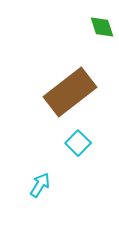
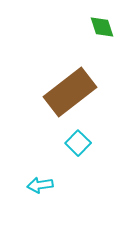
cyan arrow: rotated 130 degrees counterclockwise
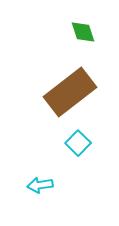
green diamond: moved 19 px left, 5 px down
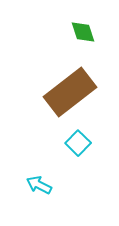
cyan arrow: moved 1 px left; rotated 35 degrees clockwise
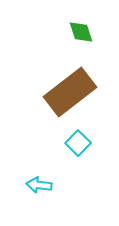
green diamond: moved 2 px left
cyan arrow: rotated 20 degrees counterclockwise
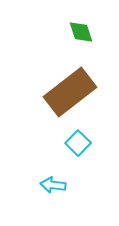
cyan arrow: moved 14 px right
